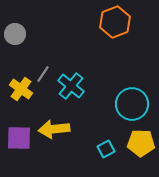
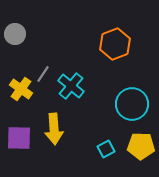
orange hexagon: moved 22 px down
yellow arrow: rotated 88 degrees counterclockwise
yellow pentagon: moved 3 px down
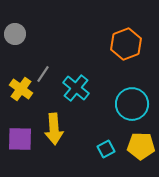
orange hexagon: moved 11 px right
cyan cross: moved 5 px right, 2 px down
purple square: moved 1 px right, 1 px down
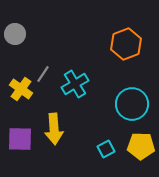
cyan cross: moved 1 px left, 4 px up; rotated 20 degrees clockwise
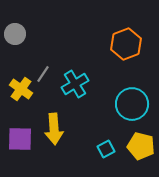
yellow pentagon: rotated 12 degrees clockwise
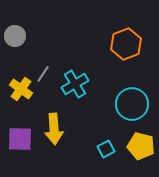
gray circle: moved 2 px down
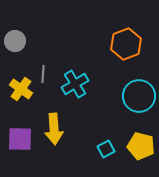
gray circle: moved 5 px down
gray line: rotated 30 degrees counterclockwise
cyan circle: moved 7 px right, 8 px up
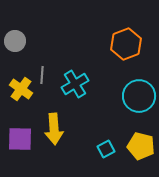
gray line: moved 1 px left, 1 px down
